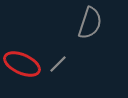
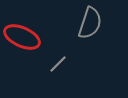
red ellipse: moved 27 px up
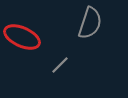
gray line: moved 2 px right, 1 px down
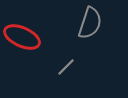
gray line: moved 6 px right, 2 px down
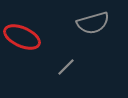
gray semicircle: moved 3 px right; rotated 56 degrees clockwise
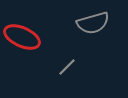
gray line: moved 1 px right
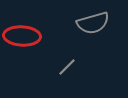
red ellipse: moved 1 px up; rotated 21 degrees counterclockwise
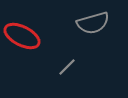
red ellipse: rotated 24 degrees clockwise
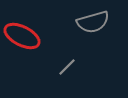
gray semicircle: moved 1 px up
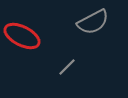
gray semicircle: rotated 12 degrees counterclockwise
